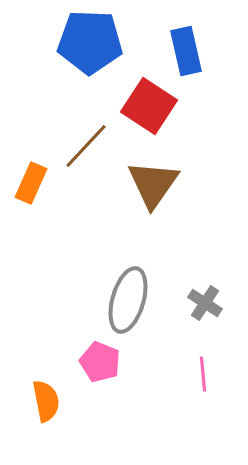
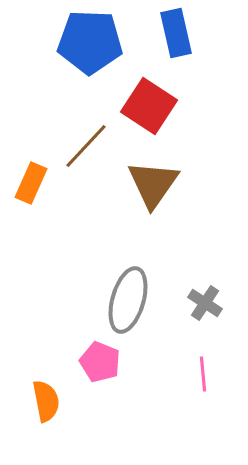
blue rectangle: moved 10 px left, 18 px up
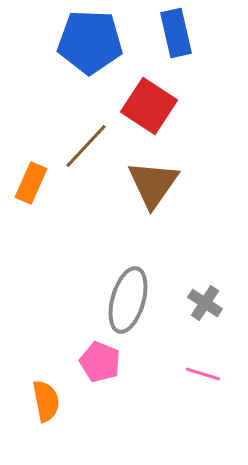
pink line: rotated 68 degrees counterclockwise
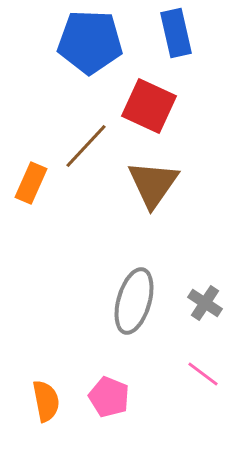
red square: rotated 8 degrees counterclockwise
gray ellipse: moved 6 px right, 1 px down
pink pentagon: moved 9 px right, 35 px down
pink line: rotated 20 degrees clockwise
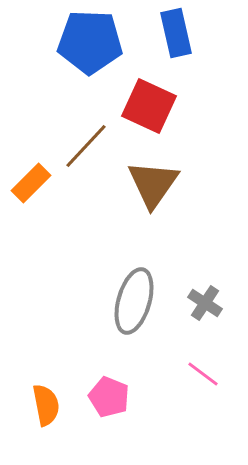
orange rectangle: rotated 21 degrees clockwise
orange semicircle: moved 4 px down
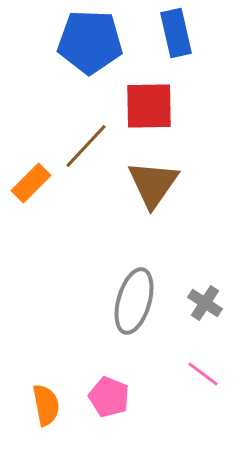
red square: rotated 26 degrees counterclockwise
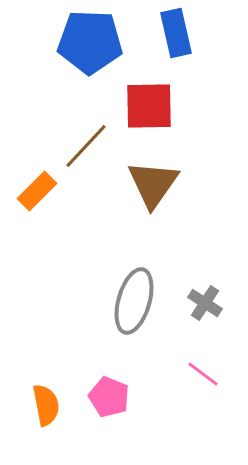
orange rectangle: moved 6 px right, 8 px down
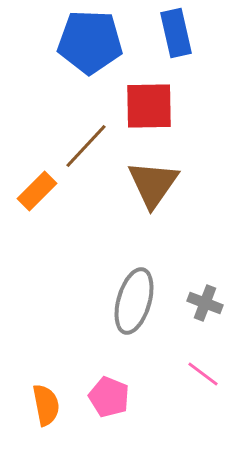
gray cross: rotated 12 degrees counterclockwise
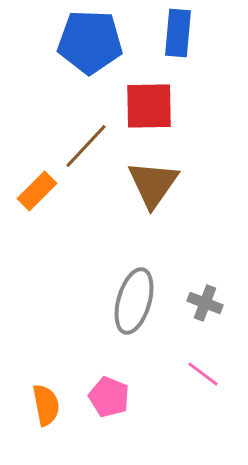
blue rectangle: moved 2 px right; rotated 18 degrees clockwise
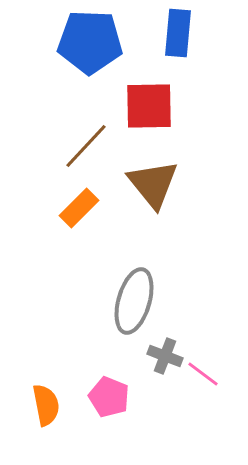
brown triangle: rotated 14 degrees counterclockwise
orange rectangle: moved 42 px right, 17 px down
gray cross: moved 40 px left, 53 px down
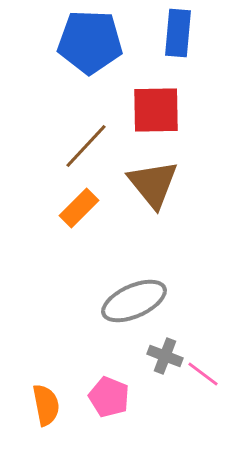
red square: moved 7 px right, 4 px down
gray ellipse: rotated 50 degrees clockwise
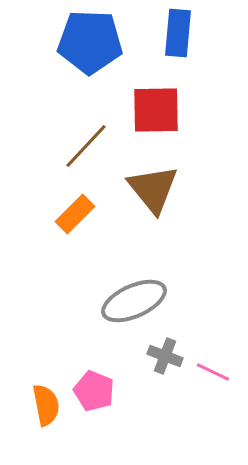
brown triangle: moved 5 px down
orange rectangle: moved 4 px left, 6 px down
pink line: moved 10 px right, 2 px up; rotated 12 degrees counterclockwise
pink pentagon: moved 15 px left, 6 px up
